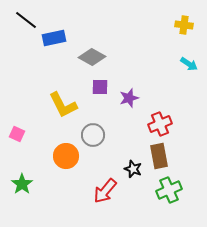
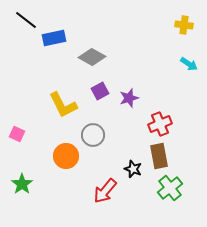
purple square: moved 4 px down; rotated 30 degrees counterclockwise
green cross: moved 1 px right, 2 px up; rotated 15 degrees counterclockwise
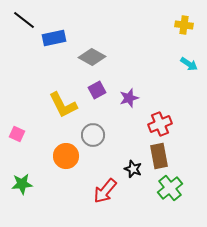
black line: moved 2 px left
purple square: moved 3 px left, 1 px up
green star: rotated 30 degrees clockwise
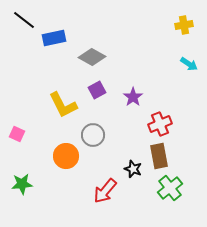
yellow cross: rotated 18 degrees counterclockwise
purple star: moved 4 px right, 1 px up; rotated 18 degrees counterclockwise
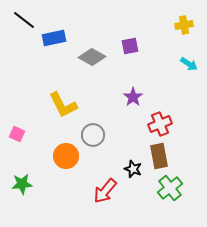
purple square: moved 33 px right, 44 px up; rotated 18 degrees clockwise
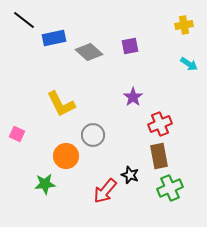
gray diamond: moved 3 px left, 5 px up; rotated 12 degrees clockwise
yellow L-shape: moved 2 px left, 1 px up
black star: moved 3 px left, 6 px down
green star: moved 23 px right
green cross: rotated 15 degrees clockwise
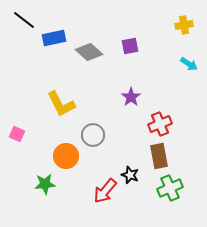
purple star: moved 2 px left
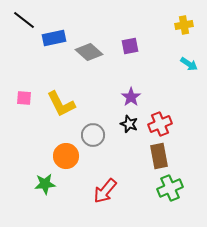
pink square: moved 7 px right, 36 px up; rotated 21 degrees counterclockwise
black star: moved 1 px left, 51 px up
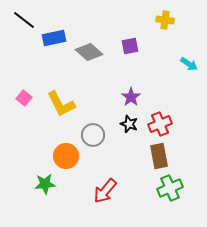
yellow cross: moved 19 px left, 5 px up; rotated 18 degrees clockwise
pink square: rotated 35 degrees clockwise
